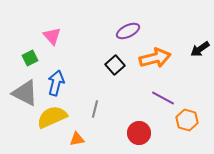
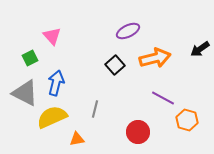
red circle: moved 1 px left, 1 px up
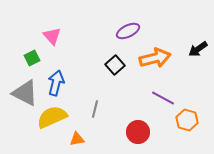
black arrow: moved 2 px left
green square: moved 2 px right
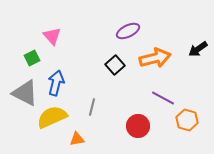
gray line: moved 3 px left, 2 px up
red circle: moved 6 px up
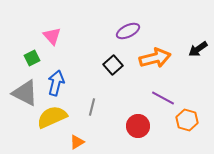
black square: moved 2 px left
orange triangle: moved 3 px down; rotated 21 degrees counterclockwise
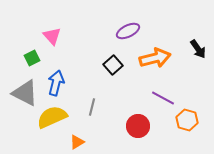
black arrow: rotated 90 degrees counterclockwise
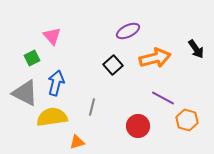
black arrow: moved 2 px left
yellow semicircle: rotated 16 degrees clockwise
orange triangle: rotated 14 degrees clockwise
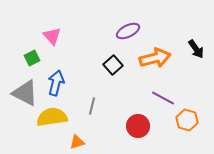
gray line: moved 1 px up
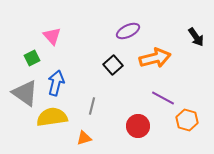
black arrow: moved 12 px up
gray triangle: rotated 8 degrees clockwise
orange triangle: moved 7 px right, 4 px up
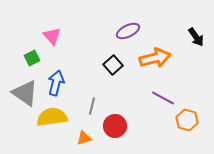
red circle: moved 23 px left
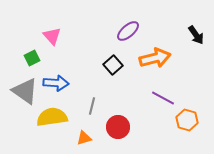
purple ellipse: rotated 15 degrees counterclockwise
black arrow: moved 2 px up
blue arrow: rotated 80 degrees clockwise
gray triangle: moved 2 px up
red circle: moved 3 px right, 1 px down
